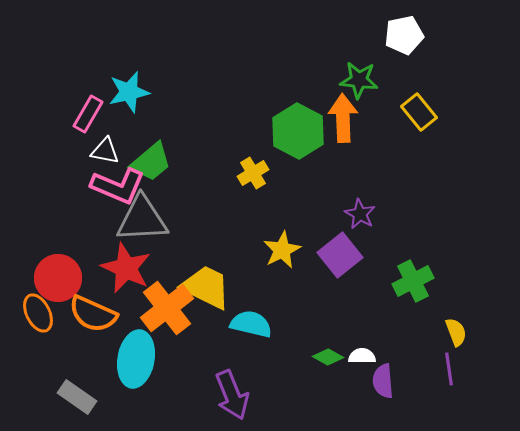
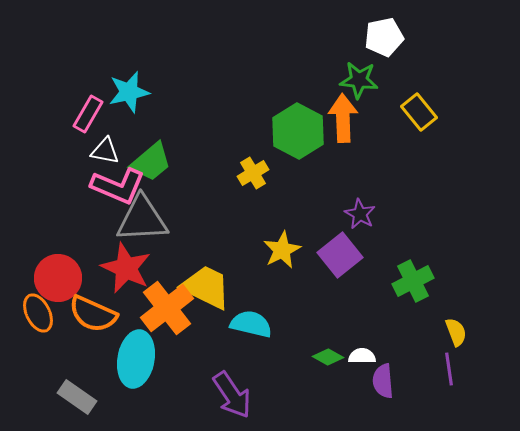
white pentagon: moved 20 px left, 2 px down
purple arrow: rotated 12 degrees counterclockwise
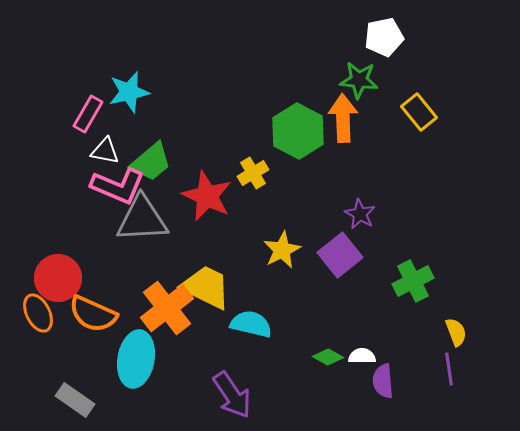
red star: moved 81 px right, 72 px up
gray rectangle: moved 2 px left, 3 px down
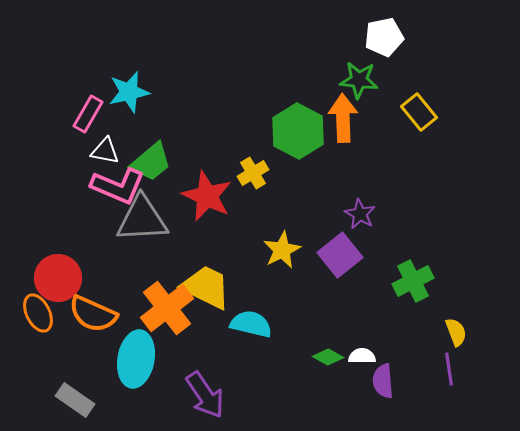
purple arrow: moved 27 px left
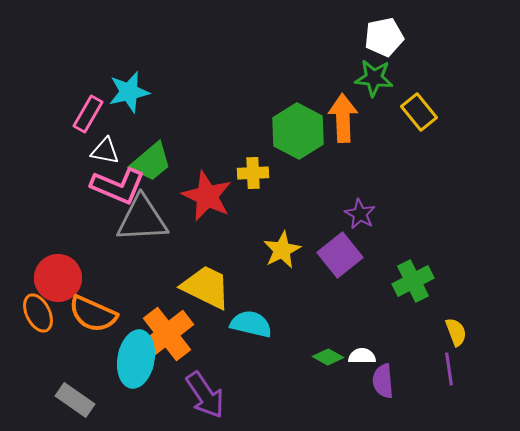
green star: moved 15 px right, 2 px up
yellow cross: rotated 28 degrees clockwise
orange cross: moved 26 px down
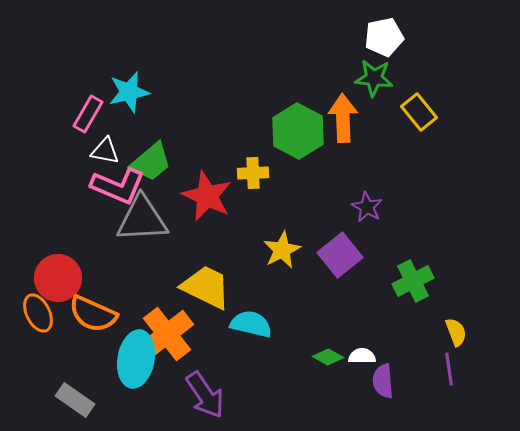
purple star: moved 7 px right, 7 px up
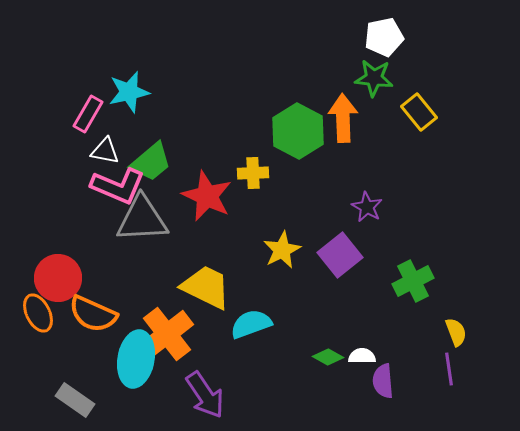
cyan semicircle: rotated 33 degrees counterclockwise
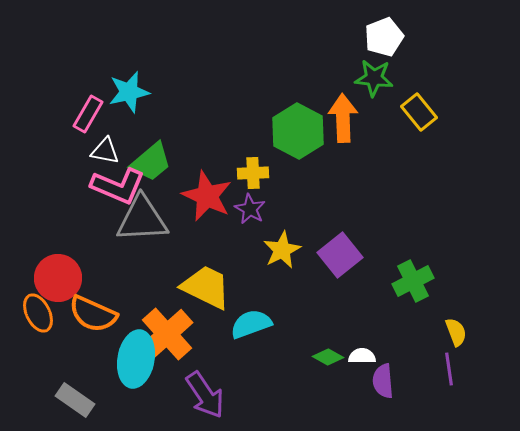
white pentagon: rotated 9 degrees counterclockwise
purple star: moved 117 px left, 2 px down
orange cross: rotated 4 degrees counterclockwise
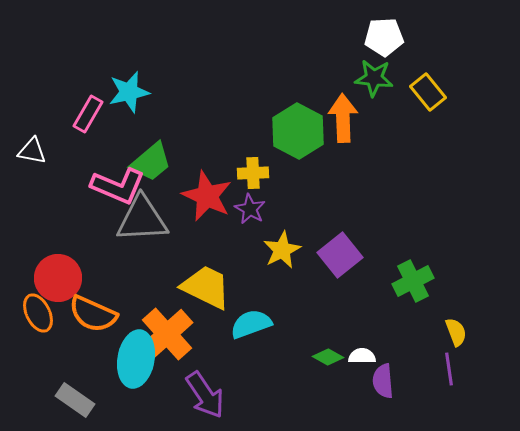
white pentagon: rotated 18 degrees clockwise
yellow rectangle: moved 9 px right, 20 px up
white triangle: moved 73 px left
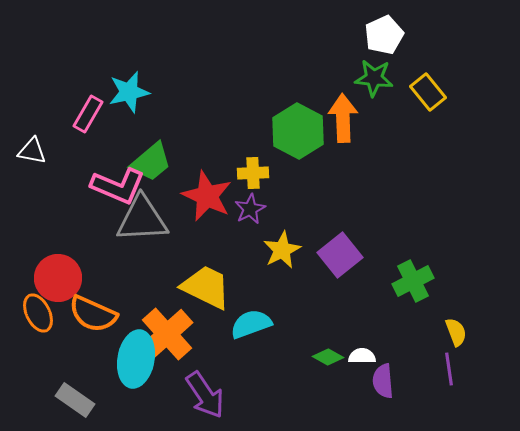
white pentagon: moved 2 px up; rotated 21 degrees counterclockwise
purple star: rotated 16 degrees clockwise
